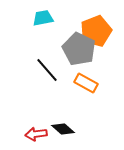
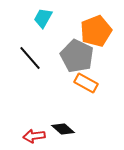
cyan trapezoid: rotated 50 degrees counterclockwise
gray pentagon: moved 2 px left, 7 px down
black line: moved 17 px left, 12 px up
red arrow: moved 2 px left, 2 px down
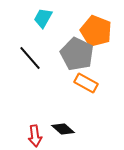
orange pentagon: rotated 28 degrees counterclockwise
gray pentagon: moved 2 px up
red arrow: moved 1 px right; rotated 90 degrees counterclockwise
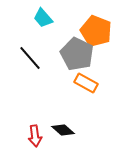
cyan trapezoid: rotated 70 degrees counterclockwise
black diamond: moved 1 px down
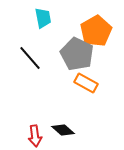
cyan trapezoid: rotated 150 degrees counterclockwise
orange pentagon: rotated 20 degrees clockwise
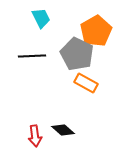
cyan trapezoid: moved 2 px left; rotated 15 degrees counterclockwise
black line: moved 2 px right, 2 px up; rotated 52 degrees counterclockwise
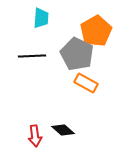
cyan trapezoid: rotated 30 degrees clockwise
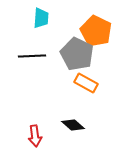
orange pentagon: rotated 16 degrees counterclockwise
black diamond: moved 10 px right, 5 px up
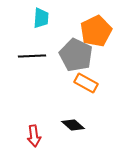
orange pentagon: rotated 20 degrees clockwise
gray pentagon: moved 1 px left, 1 px down
red arrow: moved 1 px left
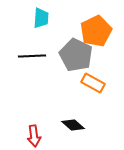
orange rectangle: moved 7 px right
